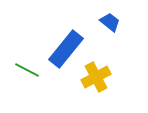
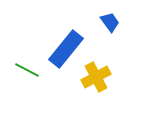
blue trapezoid: rotated 15 degrees clockwise
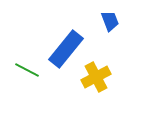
blue trapezoid: moved 1 px up; rotated 15 degrees clockwise
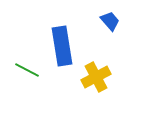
blue trapezoid: rotated 20 degrees counterclockwise
blue rectangle: moved 4 px left, 3 px up; rotated 48 degrees counterclockwise
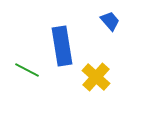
yellow cross: rotated 20 degrees counterclockwise
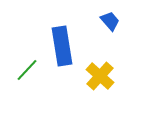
green line: rotated 75 degrees counterclockwise
yellow cross: moved 4 px right, 1 px up
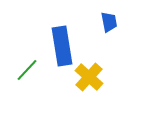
blue trapezoid: moved 1 px left, 1 px down; rotated 30 degrees clockwise
yellow cross: moved 11 px left, 1 px down
